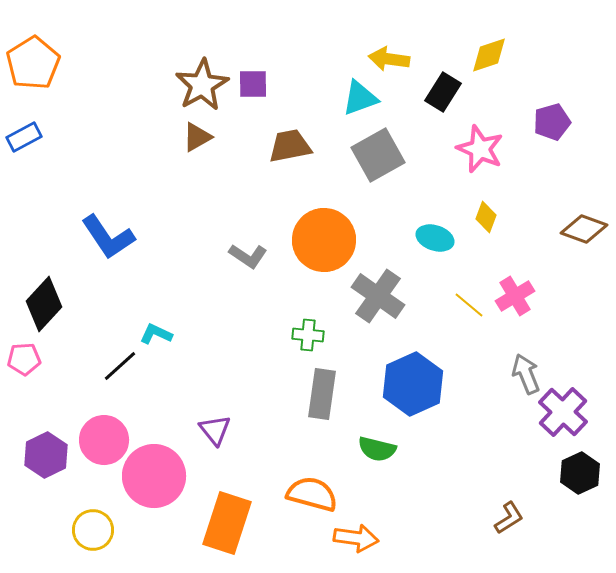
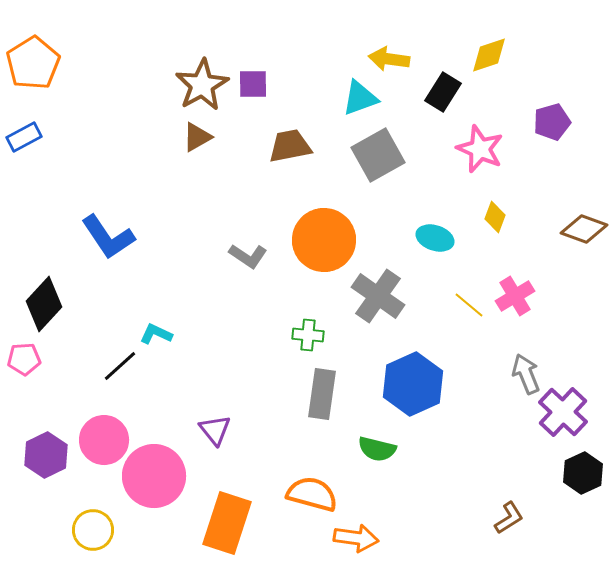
yellow diamond at (486, 217): moved 9 px right
black hexagon at (580, 473): moved 3 px right
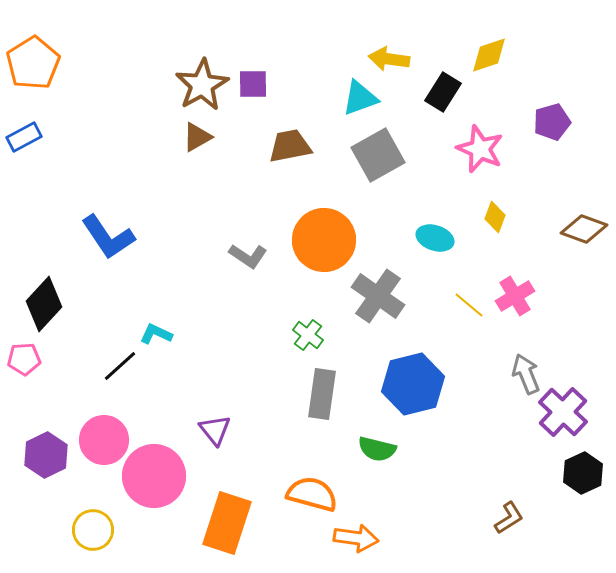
green cross at (308, 335): rotated 32 degrees clockwise
blue hexagon at (413, 384): rotated 10 degrees clockwise
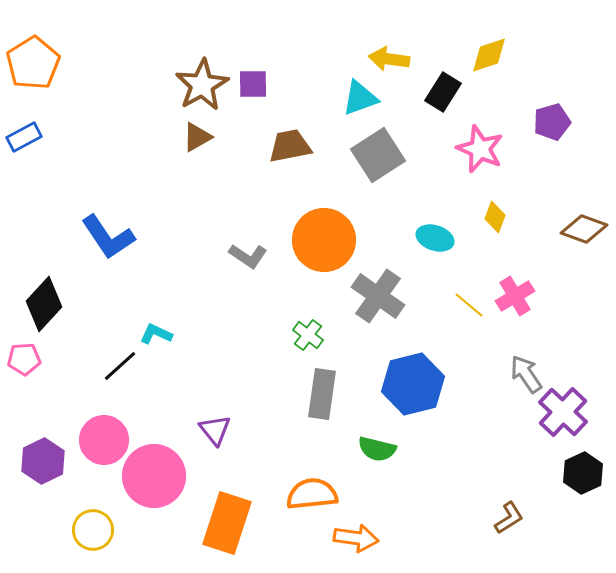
gray square at (378, 155): rotated 4 degrees counterclockwise
gray arrow at (526, 374): rotated 12 degrees counterclockwise
purple hexagon at (46, 455): moved 3 px left, 6 px down
orange semicircle at (312, 494): rotated 21 degrees counterclockwise
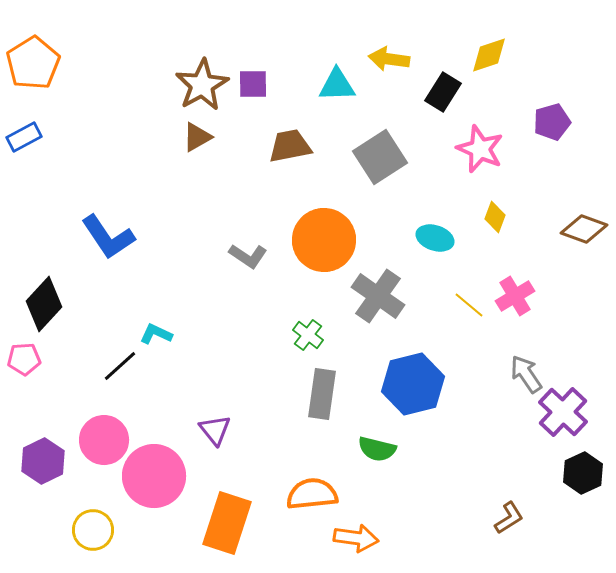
cyan triangle at (360, 98): moved 23 px left, 13 px up; rotated 18 degrees clockwise
gray square at (378, 155): moved 2 px right, 2 px down
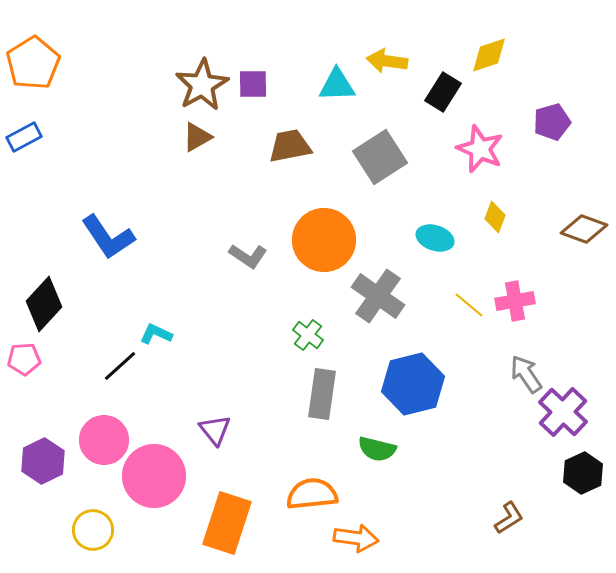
yellow arrow at (389, 59): moved 2 px left, 2 px down
pink cross at (515, 296): moved 5 px down; rotated 21 degrees clockwise
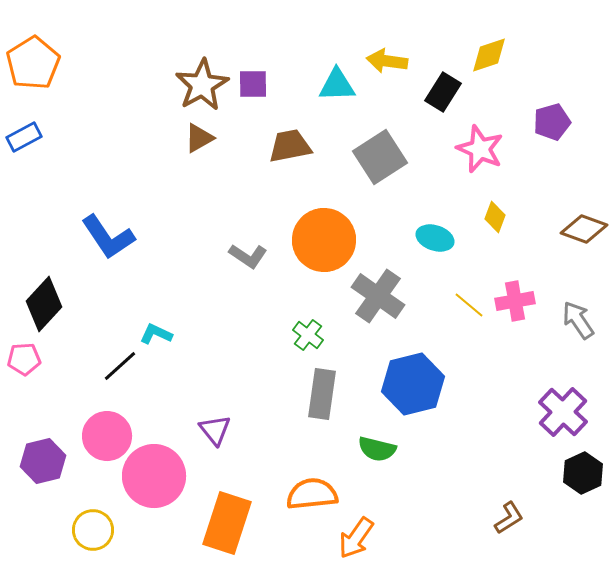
brown triangle at (197, 137): moved 2 px right, 1 px down
gray arrow at (526, 374): moved 52 px right, 54 px up
pink circle at (104, 440): moved 3 px right, 4 px up
purple hexagon at (43, 461): rotated 12 degrees clockwise
orange arrow at (356, 538): rotated 117 degrees clockwise
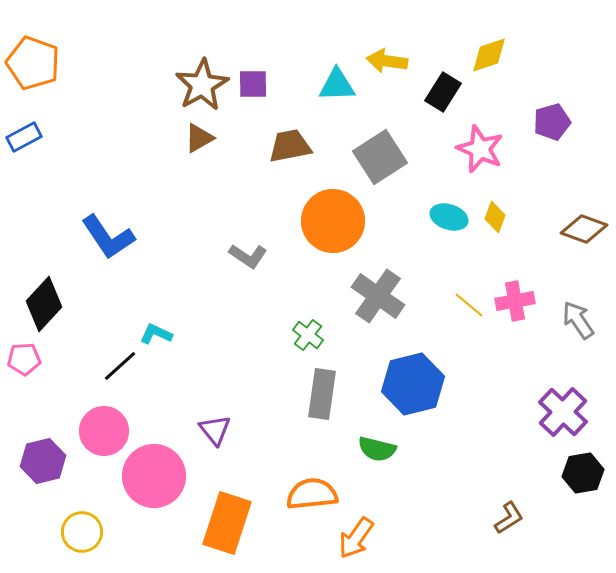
orange pentagon at (33, 63): rotated 20 degrees counterclockwise
cyan ellipse at (435, 238): moved 14 px right, 21 px up
orange circle at (324, 240): moved 9 px right, 19 px up
pink circle at (107, 436): moved 3 px left, 5 px up
black hexagon at (583, 473): rotated 15 degrees clockwise
yellow circle at (93, 530): moved 11 px left, 2 px down
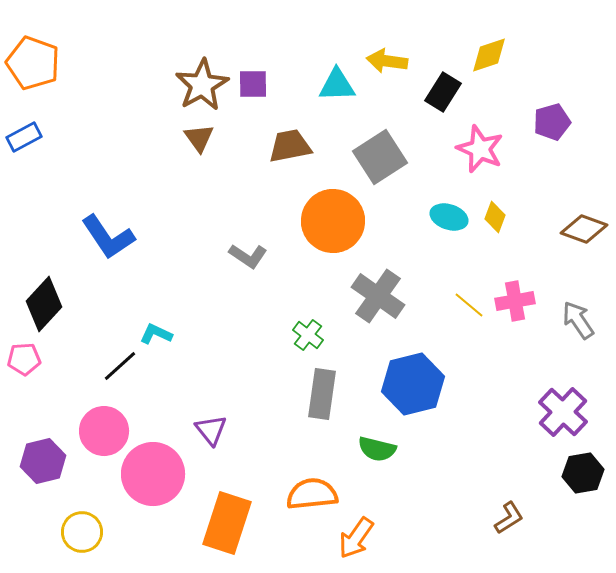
brown triangle at (199, 138): rotated 36 degrees counterclockwise
purple triangle at (215, 430): moved 4 px left
pink circle at (154, 476): moved 1 px left, 2 px up
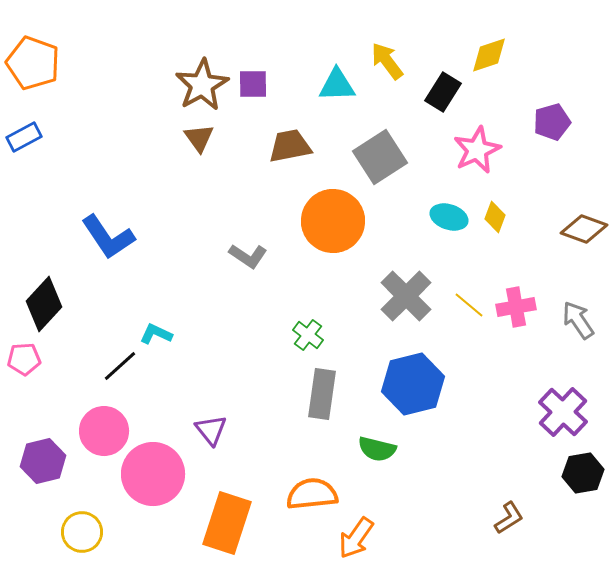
yellow arrow at (387, 61): rotated 45 degrees clockwise
pink star at (480, 149): moved 3 px left, 1 px down; rotated 24 degrees clockwise
gray cross at (378, 296): moved 28 px right; rotated 10 degrees clockwise
pink cross at (515, 301): moved 1 px right, 6 px down
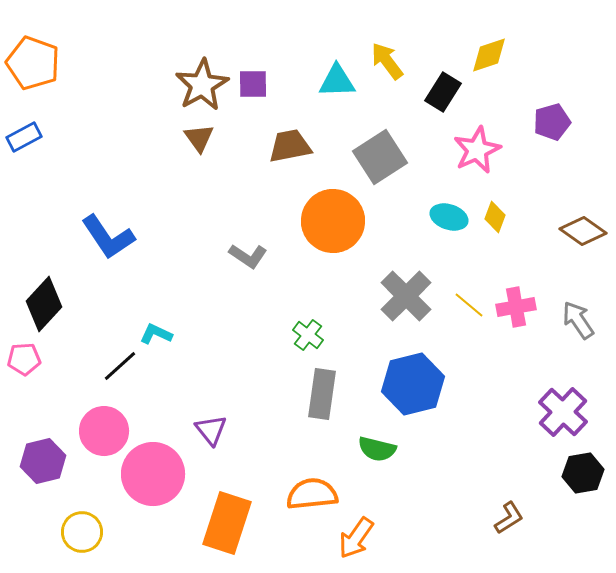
cyan triangle at (337, 85): moved 4 px up
brown diamond at (584, 229): moved 1 px left, 2 px down; rotated 15 degrees clockwise
